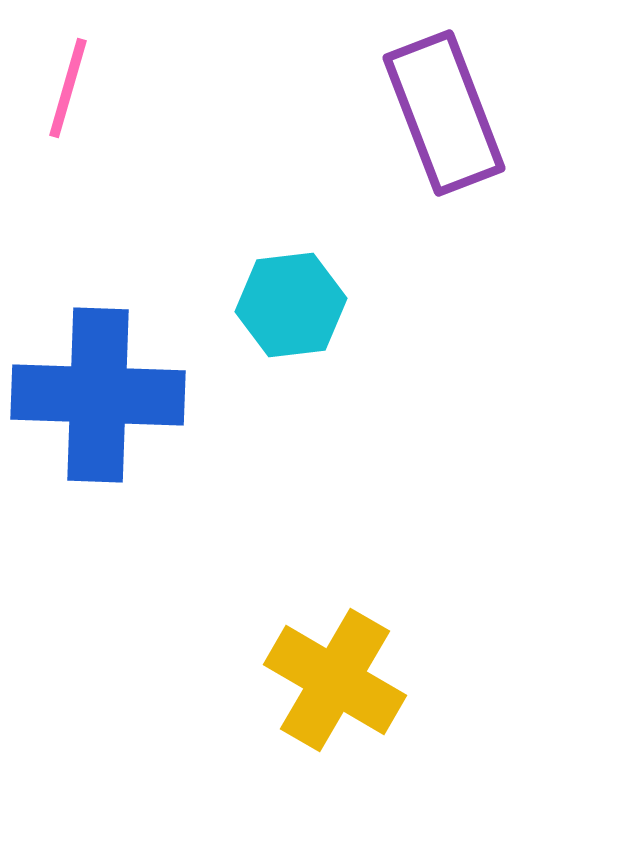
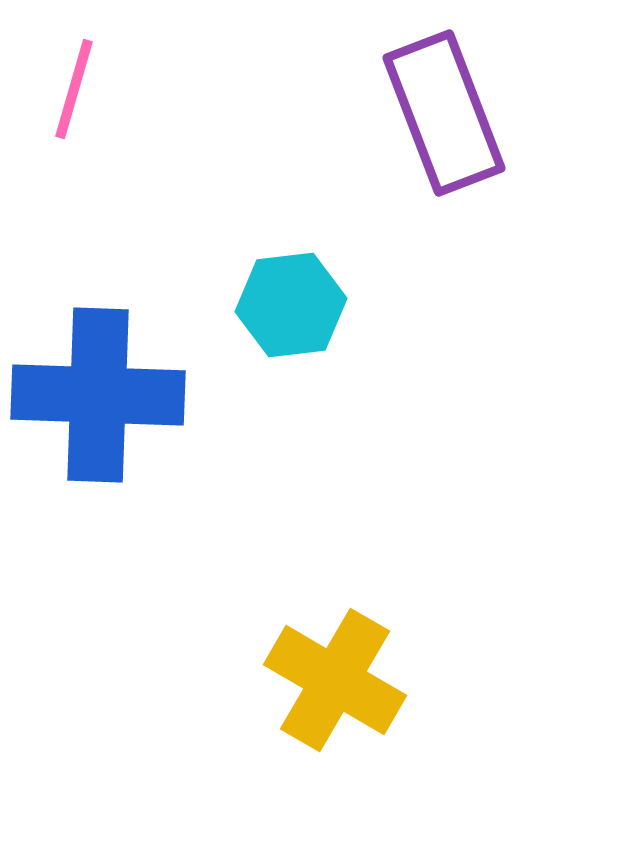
pink line: moved 6 px right, 1 px down
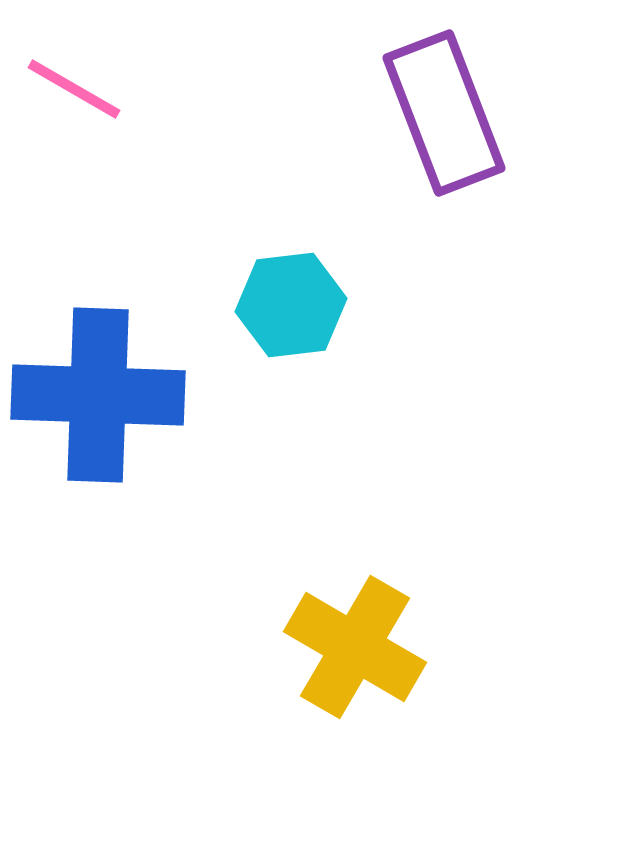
pink line: rotated 76 degrees counterclockwise
yellow cross: moved 20 px right, 33 px up
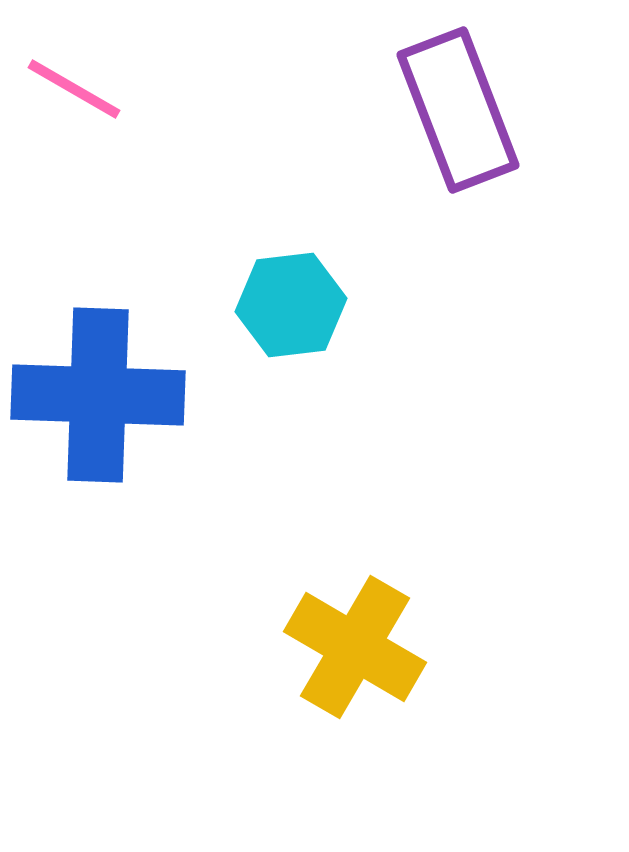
purple rectangle: moved 14 px right, 3 px up
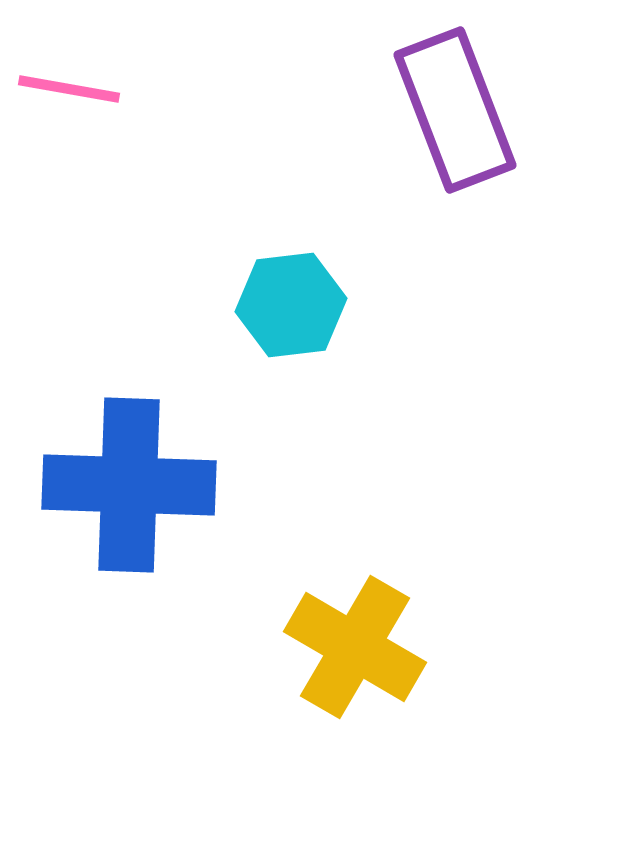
pink line: moved 5 px left; rotated 20 degrees counterclockwise
purple rectangle: moved 3 px left
blue cross: moved 31 px right, 90 px down
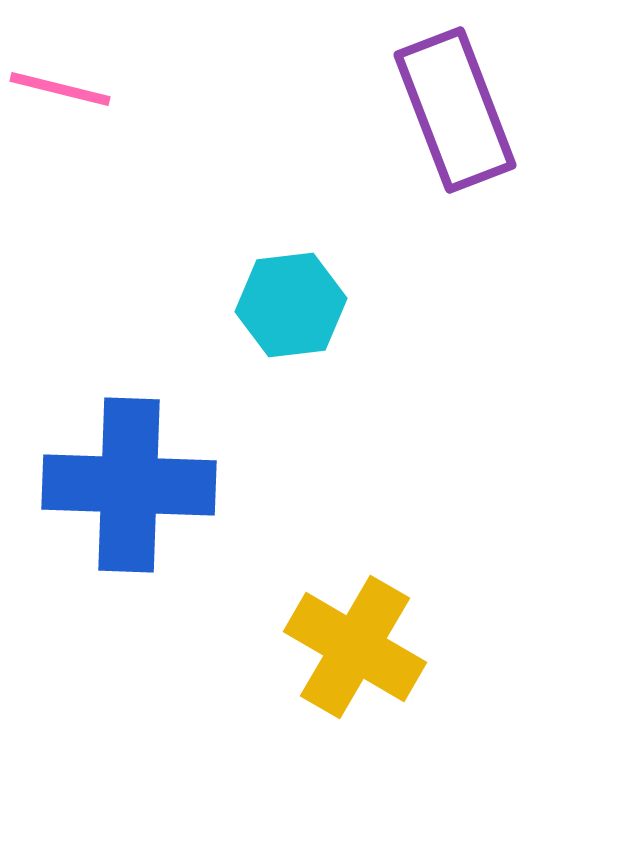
pink line: moved 9 px left; rotated 4 degrees clockwise
